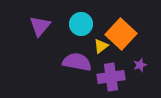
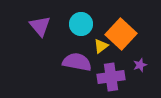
purple triangle: rotated 20 degrees counterclockwise
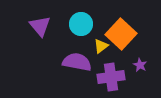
purple star: rotated 24 degrees counterclockwise
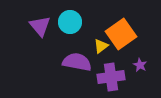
cyan circle: moved 11 px left, 2 px up
orange square: rotated 12 degrees clockwise
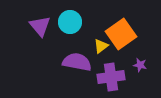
purple star: rotated 16 degrees counterclockwise
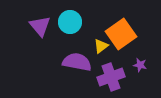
purple cross: rotated 12 degrees counterclockwise
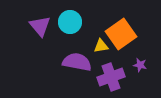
yellow triangle: rotated 28 degrees clockwise
